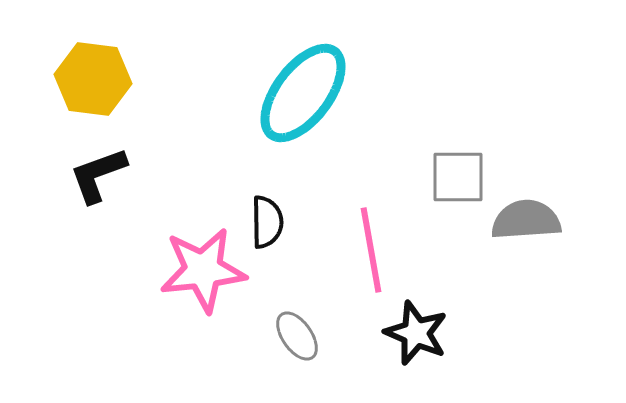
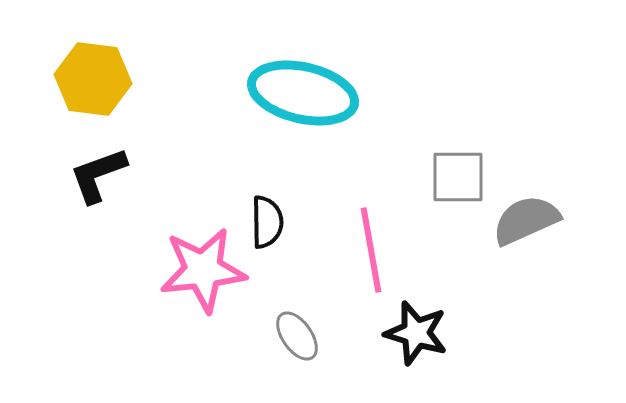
cyan ellipse: rotated 66 degrees clockwise
gray semicircle: rotated 20 degrees counterclockwise
black star: rotated 6 degrees counterclockwise
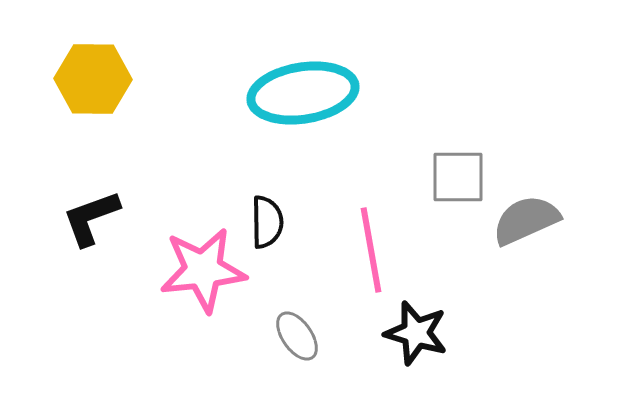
yellow hexagon: rotated 6 degrees counterclockwise
cyan ellipse: rotated 22 degrees counterclockwise
black L-shape: moved 7 px left, 43 px down
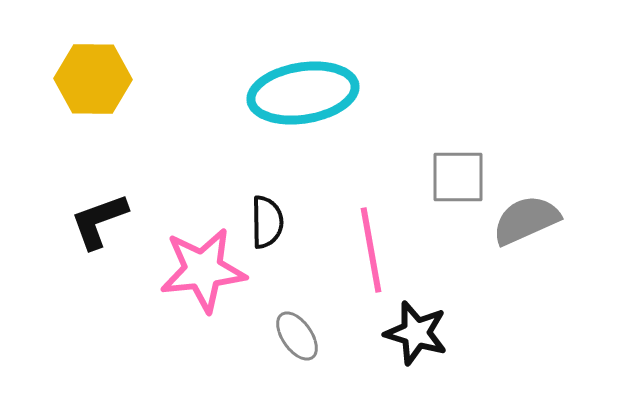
black L-shape: moved 8 px right, 3 px down
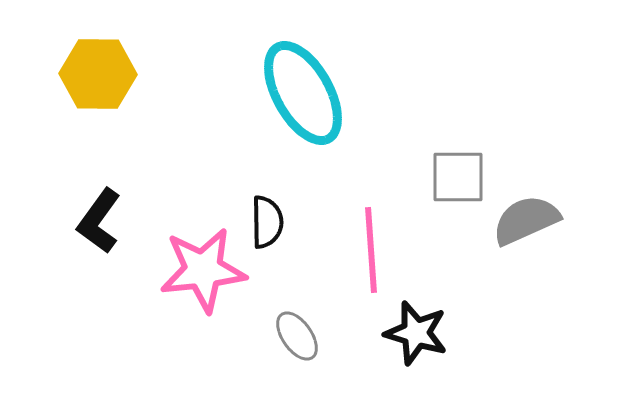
yellow hexagon: moved 5 px right, 5 px up
cyan ellipse: rotated 70 degrees clockwise
black L-shape: rotated 34 degrees counterclockwise
pink line: rotated 6 degrees clockwise
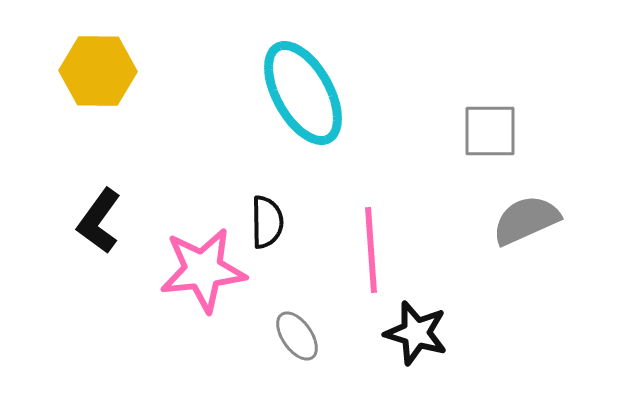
yellow hexagon: moved 3 px up
gray square: moved 32 px right, 46 px up
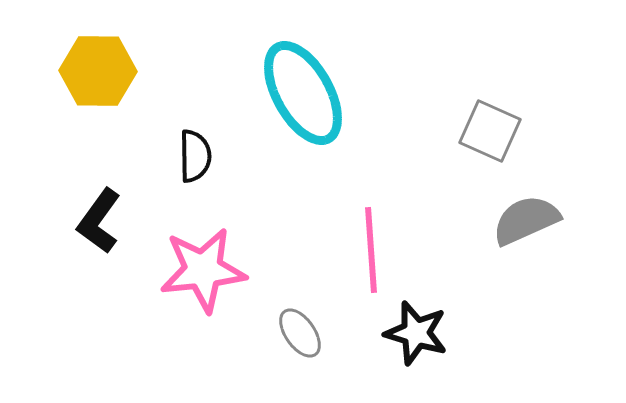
gray square: rotated 24 degrees clockwise
black semicircle: moved 72 px left, 66 px up
gray ellipse: moved 3 px right, 3 px up
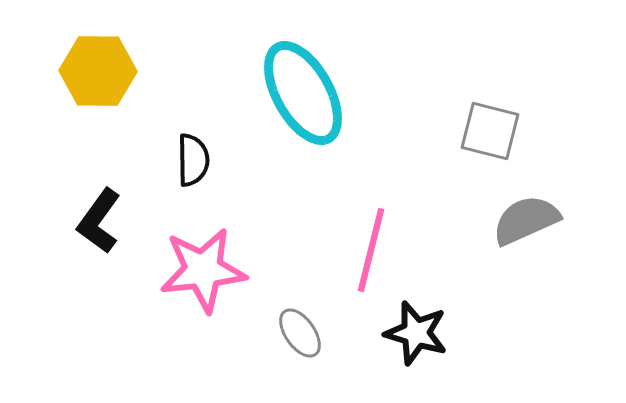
gray square: rotated 10 degrees counterclockwise
black semicircle: moved 2 px left, 4 px down
pink line: rotated 18 degrees clockwise
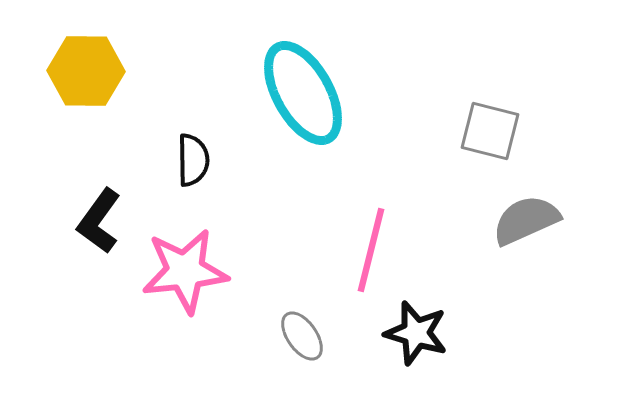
yellow hexagon: moved 12 px left
pink star: moved 18 px left, 1 px down
gray ellipse: moved 2 px right, 3 px down
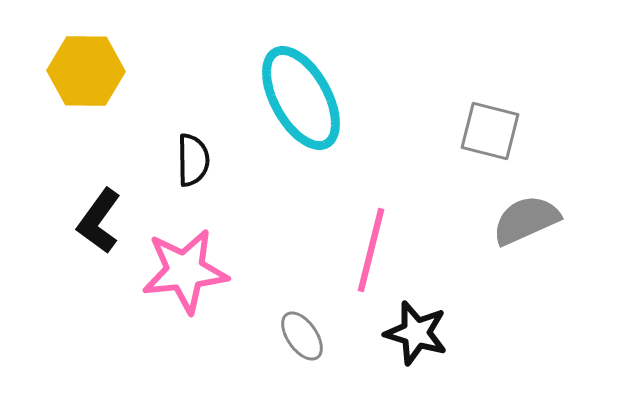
cyan ellipse: moved 2 px left, 5 px down
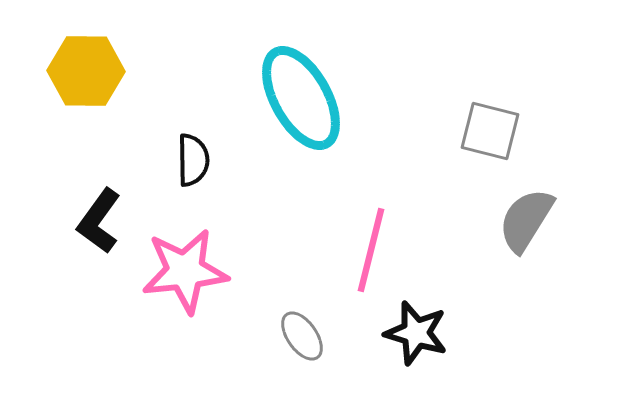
gray semicircle: rotated 34 degrees counterclockwise
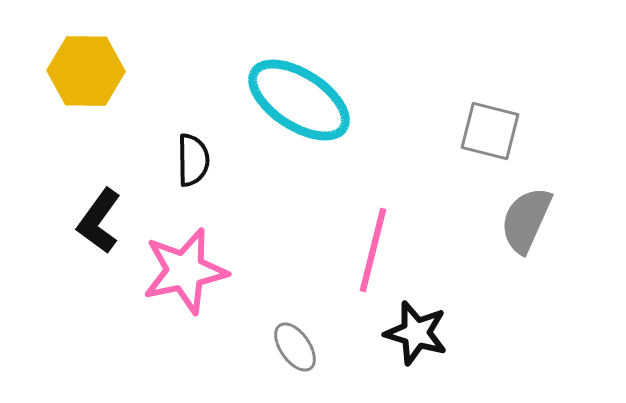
cyan ellipse: moved 2 px left, 2 px down; rotated 28 degrees counterclockwise
gray semicircle: rotated 8 degrees counterclockwise
pink line: moved 2 px right
pink star: rotated 6 degrees counterclockwise
gray ellipse: moved 7 px left, 11 px down
